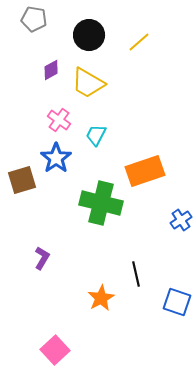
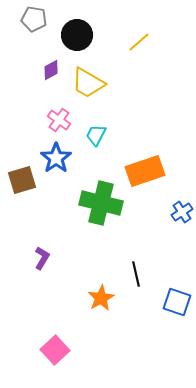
black circle: moved 12 px left
blue cross: moved 1 px right, 8 px up
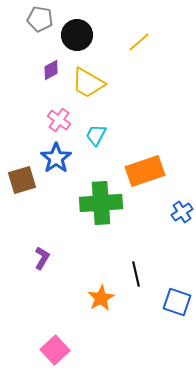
gray pentagon: moved 6 px right
green cross: rotated 18 degrees counterclockwise
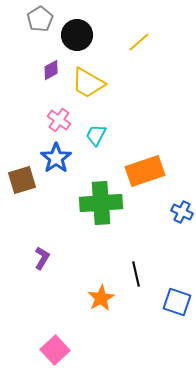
gray pentagon: rotated 30 degrees clockwise
blue cross: rotated 30 degrees counterclockwise
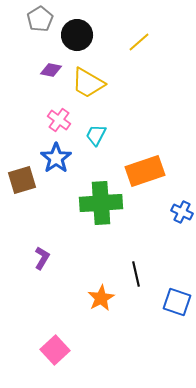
purple diamond: rotated 40 degrees clockwise
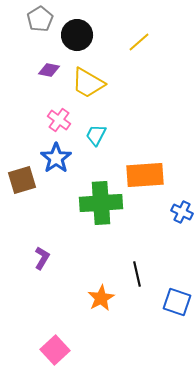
purple diamond: moved 2 px left
orange rectangle: moved 4 px down; rotated 15 degrees clockwise
black line: moved 1 px right
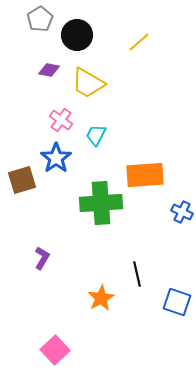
pink cross: moved 2 px right
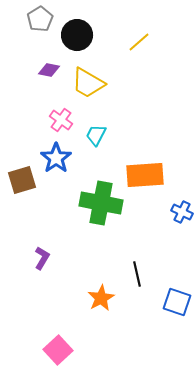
green cross: rotated 15 degrees clockwise
pink square: moved 3 px right
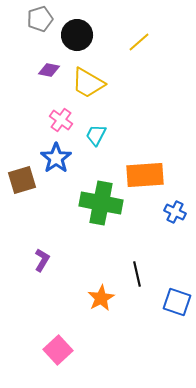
gray pentagon: rotated 15 degrees clockwise
blue cross: moved 7 px left
purple L-shape: moved 2 px down
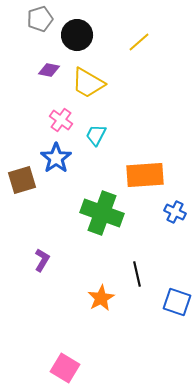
green cross: moved 1 px right, 10 px down; rotated 9 degrees clockwise
pink square: moved 7 px right, 18 px down; rotated 16 degrees counterclockwise
